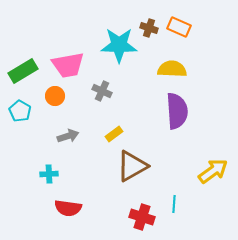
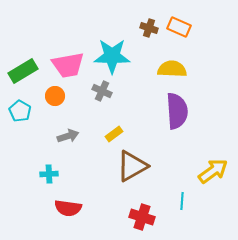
cyan star: moved 7 px left, 11 px down
cyan line: moved 8 px right, 3 px up
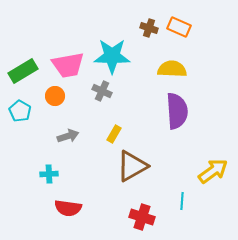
yellow rectangle: rotated 24 degrees counterclockwise
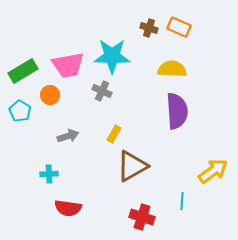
orange circle: moved 5 px left, 1 px up
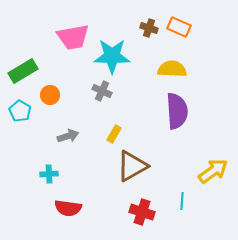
pink trapezoid: moved 5 px right, 28 px up
red cross: moved 5 px up
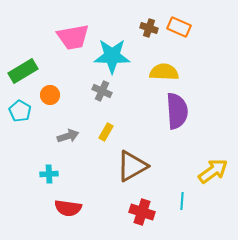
yellow semicircle: moved 8 px left, 3 px down
yellow rectangle: moved 8 px left, 2 px up
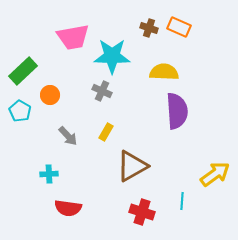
green rectangle: rotated 12 degrees counterclockwise
gray arrow: rotated 65 degrees clockwise
yellow arrow: moved 2 px right, 3 px down
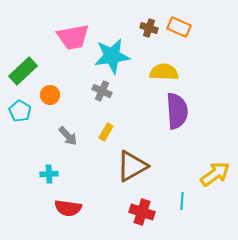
cyan star: rotated 9 degrees counterclockwise
